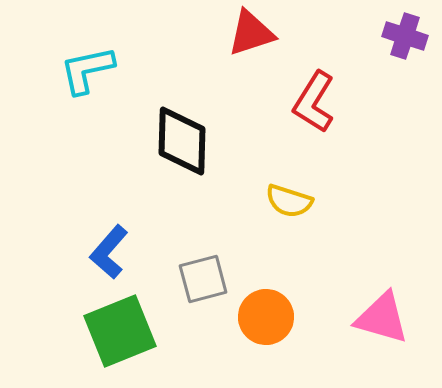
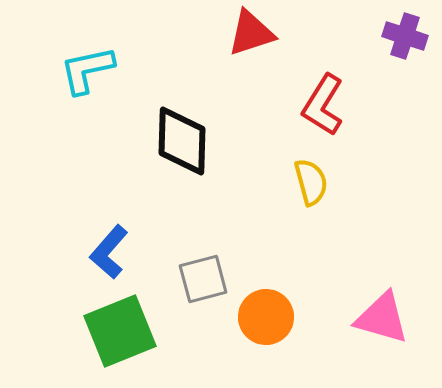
red L-shape: moved 9 px right, 3 px down
yellow semicircle: moved 22 px right, 19 px up; rotated 123 degrees counterclockwise
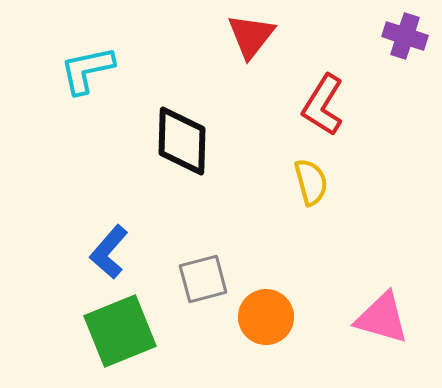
red triangle: moved 3 px down; rotated 34 degrees counterclockwise
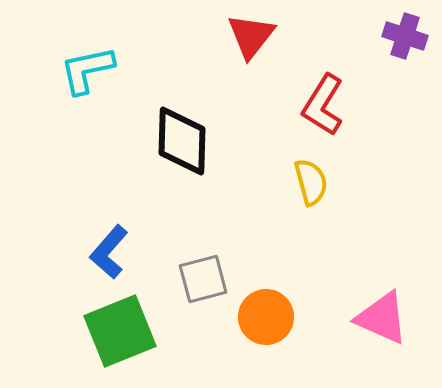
pink triangle: rotated 8 degrees clockwise
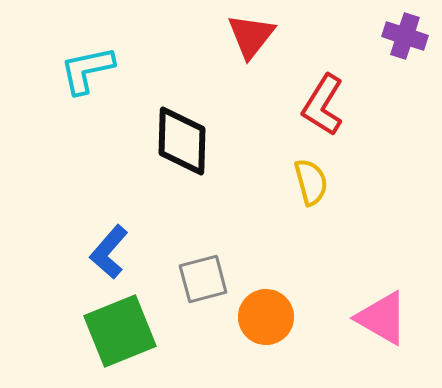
pink triangle: rotated 6 degrees clockwise
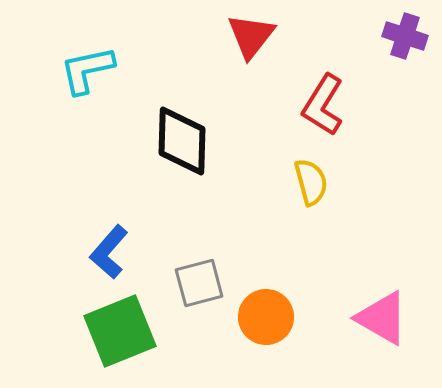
gray square: moved 4 px left, 4 px down
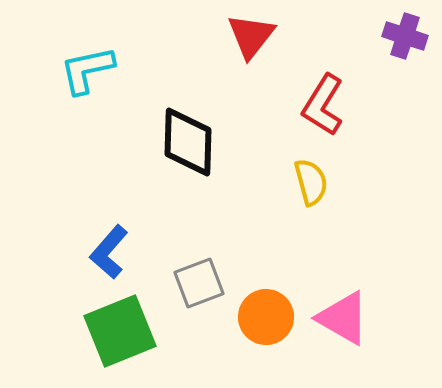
black diamond: moved 6 px right, 1 px down
gray square: rotated 6 degrees counterclockwise
pink triangle: moved 39 px left
